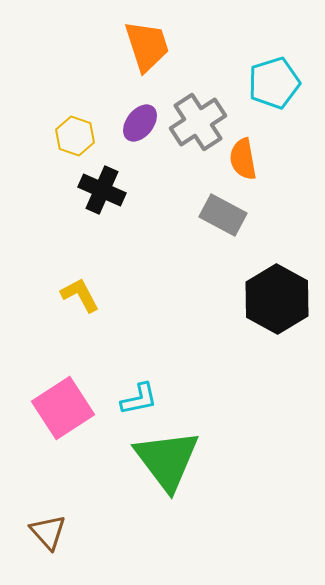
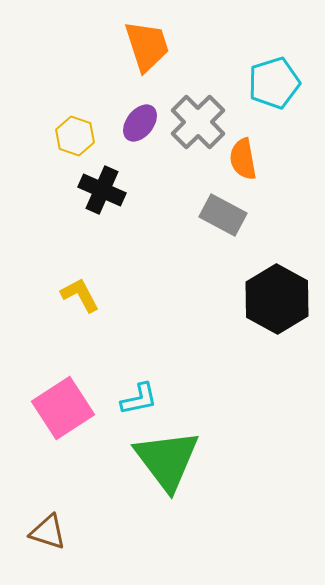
gray cross: rotated 12 degrees counterclockwise
brown triangle: rotated 30 degrees counterclockwise
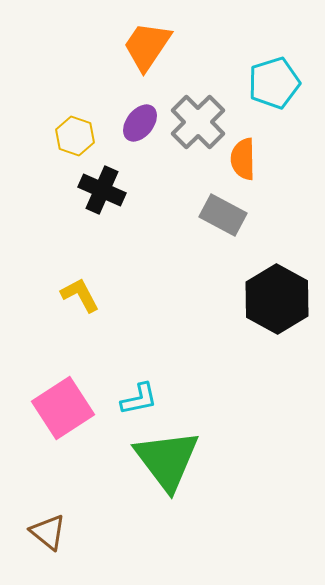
orange trapezoid: rotated 128 degrees counterclockwise
orange semicircle: rotated 9 degrees clockwise
brown triangle: rotated 21 degrees clockwise
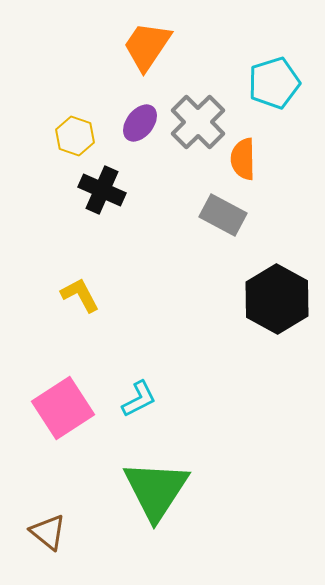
cyan L-shape: rotated 15 degrees counterclockwise
green triangle: moved 11 px left, 30 px down; rotated 10 degrees clockwise
